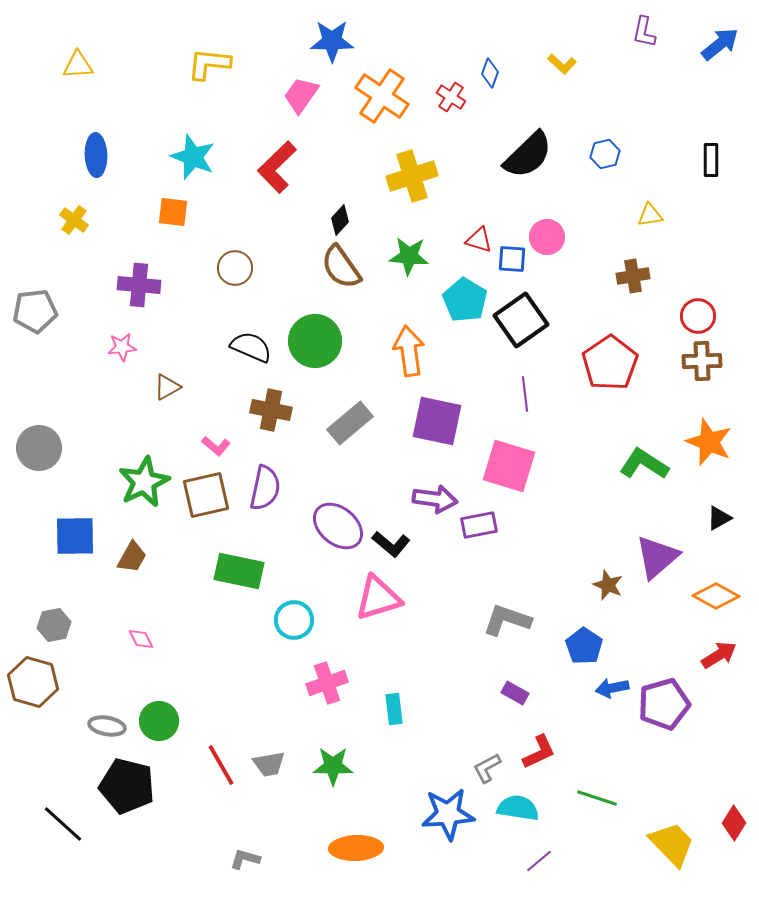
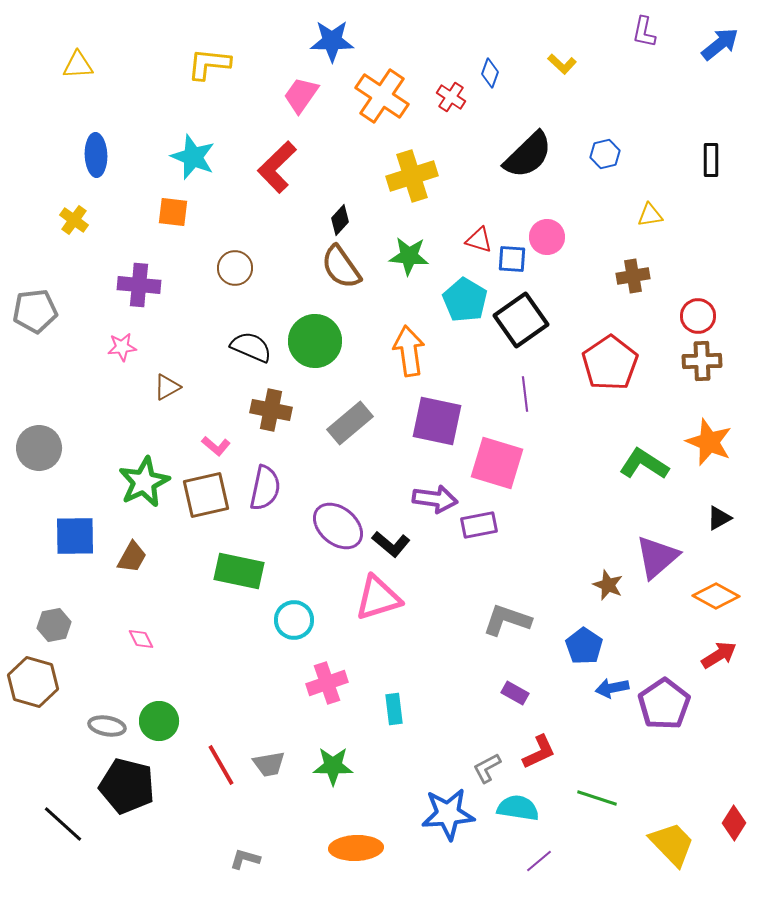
pink square at (509, 466): moved 12 px left, 3 px up
purple pentagon at (664, 704): rotated 18 degrees counterclockwise
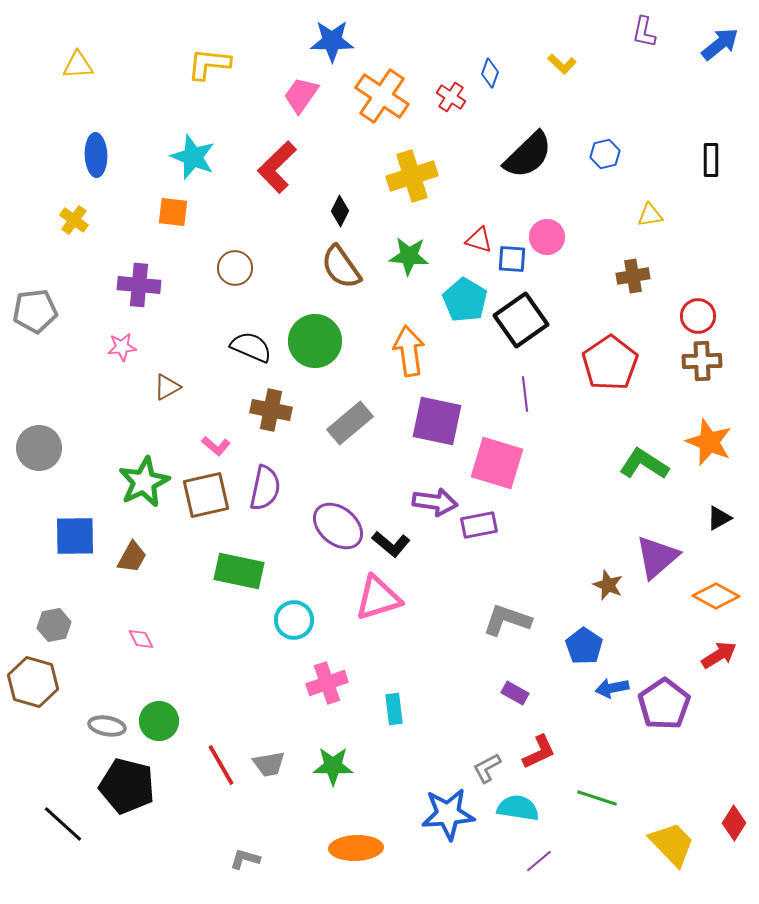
black diamond at (340, 220): moved 9 px up; rotated 16 degrees counterclockwise
purple arrow at (435, 499): moved 3 px down
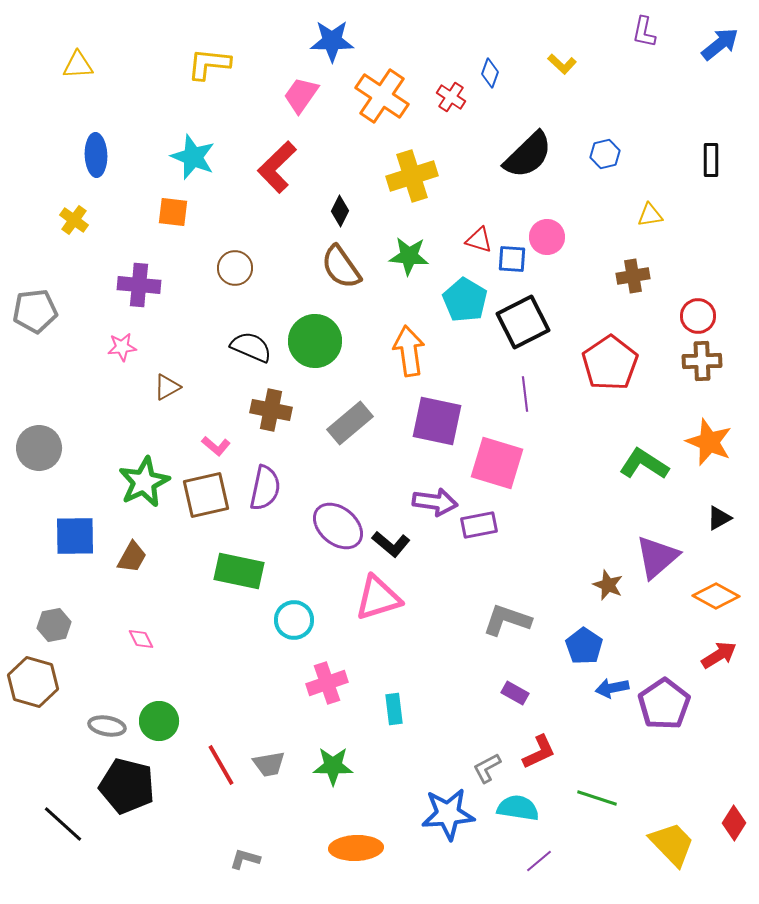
black square at (521, 320): moved 2 px right, 2 px down; rotated 8 degrees clockwise
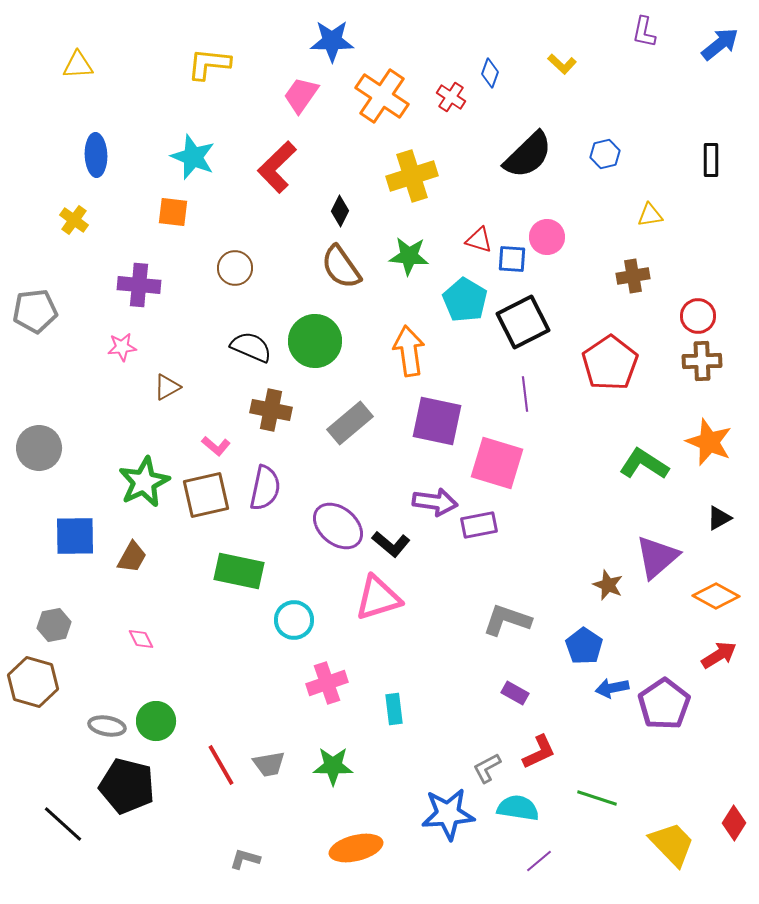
green circle at (159, 721): moved 3 px left
orange ellipse at (356, 848): rotated 12 degrees counterclockwise
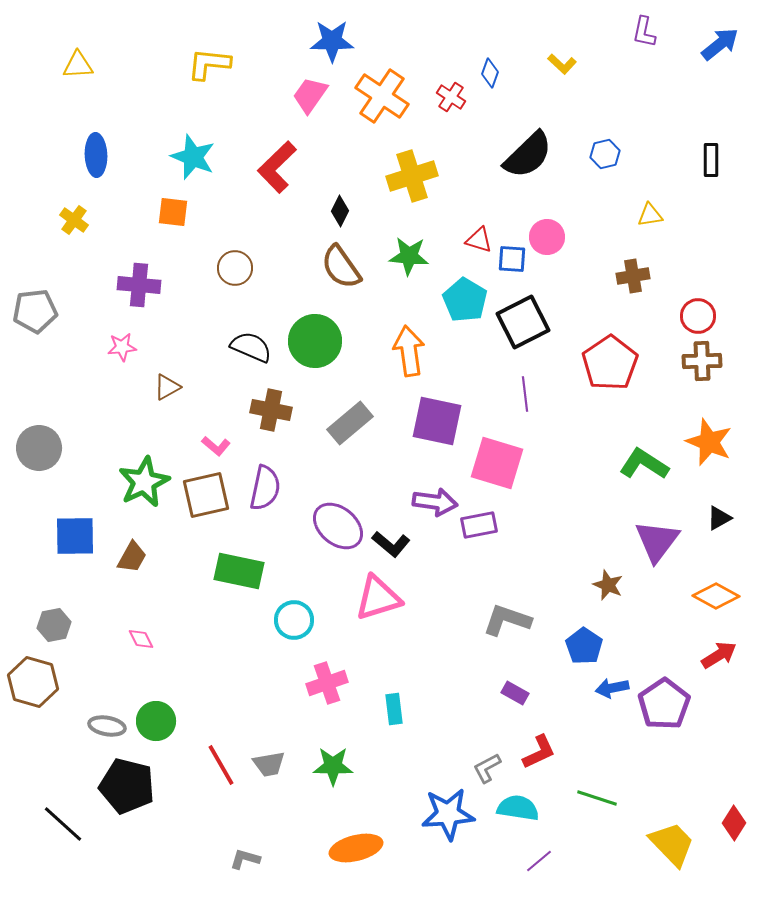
pink trapezoid at (301, 95): moved 9 px right
purple triangle at (657, 557): moved 16 px up; rotated 12 degrees counterclockwise
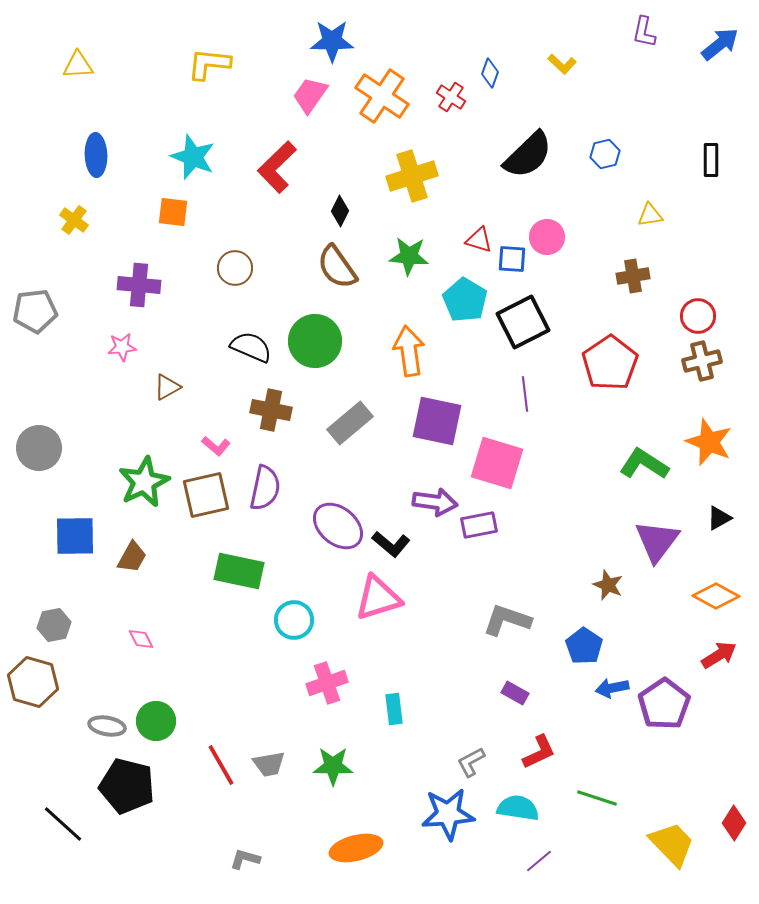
brown semicircle at (341, 267): moved 4 px left
brown cross at (702, 361): rotated 12 degrees counterclockwise
gray L-shape at (487, 768): moved 16 px left, 6 px up
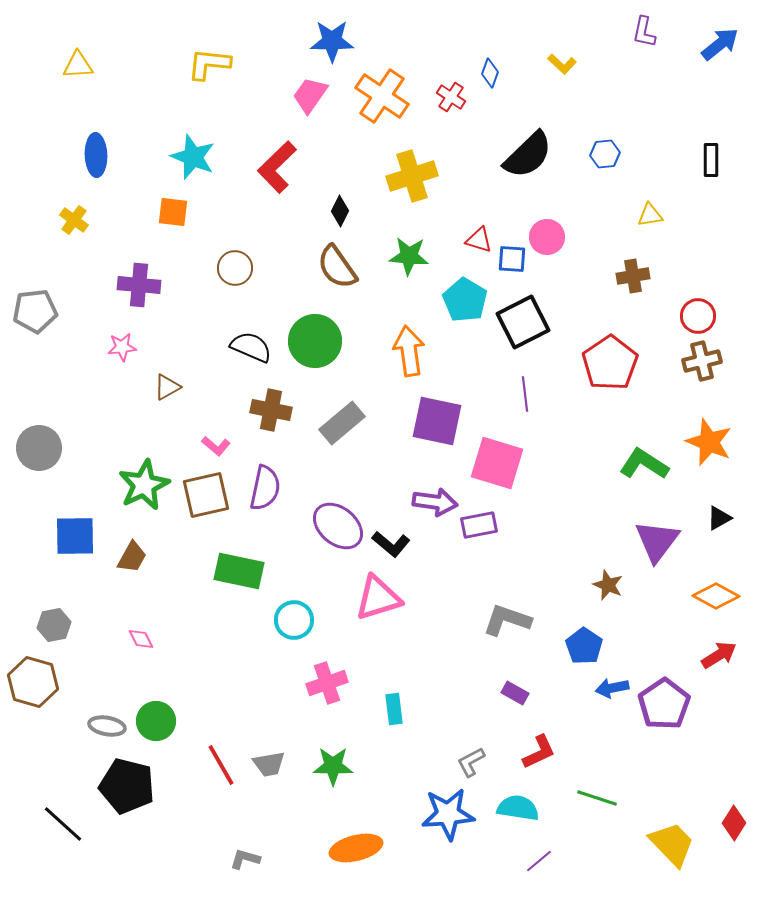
blue hexagon at (605, 154): rotated 8 degrees clockwise
gray rectangle at (350, 423): moved 8 px left
green star at (144, 482): moved 3 px down
